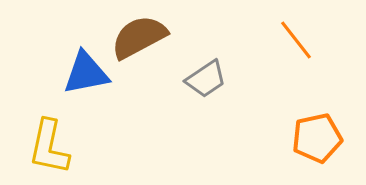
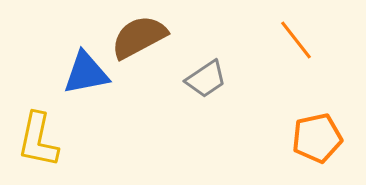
yellow L-shape: moved 11 px left, 7 px up
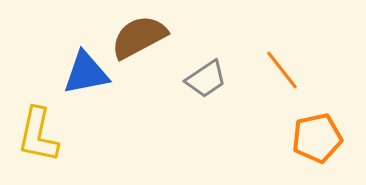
orange line: moved 14 px left, 30 px down
yellow L-shape: moved 5 px up
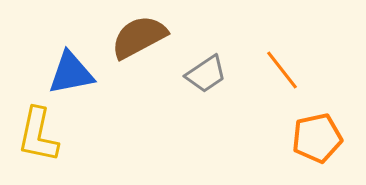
blue triangle: moved 15 px left
gray trapezoid: moved 5 px up
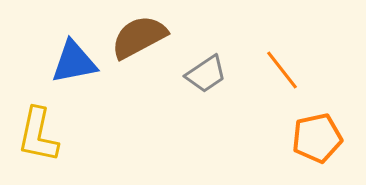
blue triangle: moved 3 px right, 11 px up
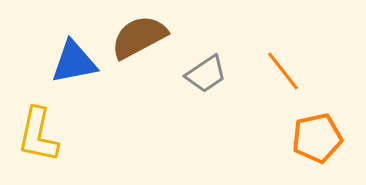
orange line: moved 1 px right, 1 px down
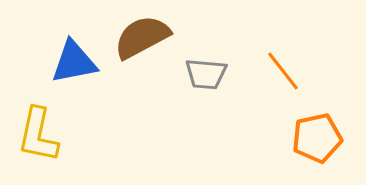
brown semicircle: moved 3 px right
gray trapezoid: rotated 39 degrees clockwise
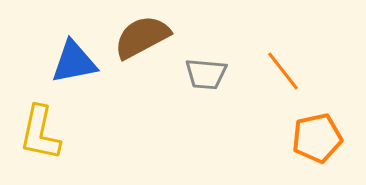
yellow L-shape: moved 2 px right, 2 px up
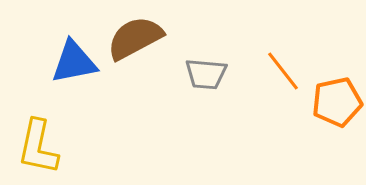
brown semicircle: moved 7 px left, 1 px down
yellow L-shape: moved 2 px left, 14 px down
orange pentagon: moved 20 px right, 36 px up
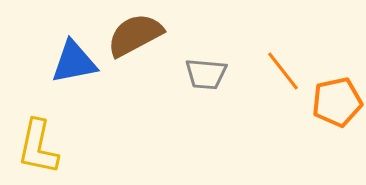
brown semicircle: moved 3 px up
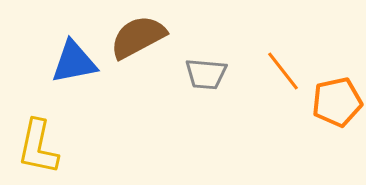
brown semicircle: moved 3 px right, 2 px down
